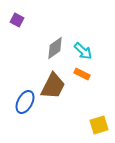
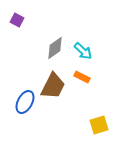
orange rectangle: moved 3 px down
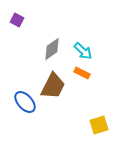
gray diamond: moved 3 px left, 1 px down
orange rectangle: moved 4 px up
blue ellipse: rotated 70 degrees counterclockwise
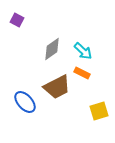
brown trapezoid: moved 4 px right, 1 px down; rotated 36 degrees clockwise
yellow square: moved 14 px up
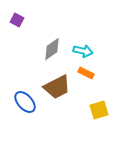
cyan arrow: rotated 30 degrees counterclockwise
orange rectangle: moved 4 px right
yellow square: moved 1 px up
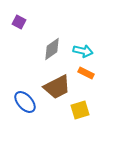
purple square: moved 2 px right, 2 px down
yellow square: moved 19 px left
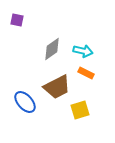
purple square: moved 2 px left, 2 px up; rotated 16 degrees counterclockwise
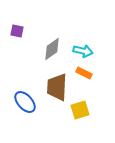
purple square: moved 11 px down
orange rectangle: moved 2 px left
brown trapezoid: rotated 120 degrees clockwise
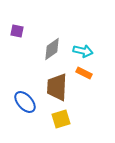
yellow square: moved 19 px left, 9 px down
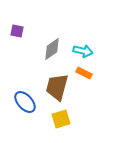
brown trapezoid: rotated 12 degrees clockwise
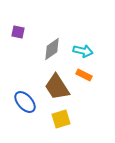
purple square: moved 1 px right, 1 px down
orange rectangle: moved 2 px down
brown trapezoid: rotated 48 degrees counterclockwise
